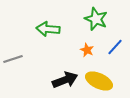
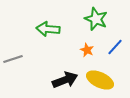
yellow ellipse: moved 1 px right, 1 px up
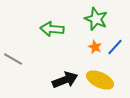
green arrow: moved 4 px right
orange star: moved 8 px right, 3 px up
gray line: rotated 48 degrees clockwise
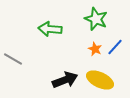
green arrow: moved 2 px left
orange star: moved 2 px down
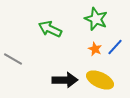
green arrow: rotated 20 degrees clockwise
black arrow: rotated 20 degrees clockwise
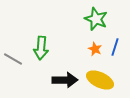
green arrow: moved 9 px left, 19 px down; rotated 110 degrees counterclockwise
blue line: rotated 24 degrees counterclockwise
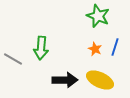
green star: moved 2 px right, 3 px up
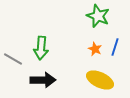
black arrow: moved 22 px left
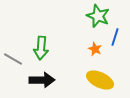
blue line: moved 10 px up
black arrow: moved 1 px left
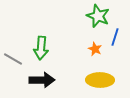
yellow ellipse: rotated 24 degrees counterclockwise
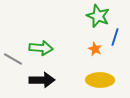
green arrow: rotated 90 degrees counterclockwise
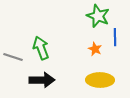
blue line: rotated 18 degrees counterclockwise
green arrow: rotated 115 degrees counterclockwise
gray line: moved 2 px up; rotated 12 degrees counterclockwise
